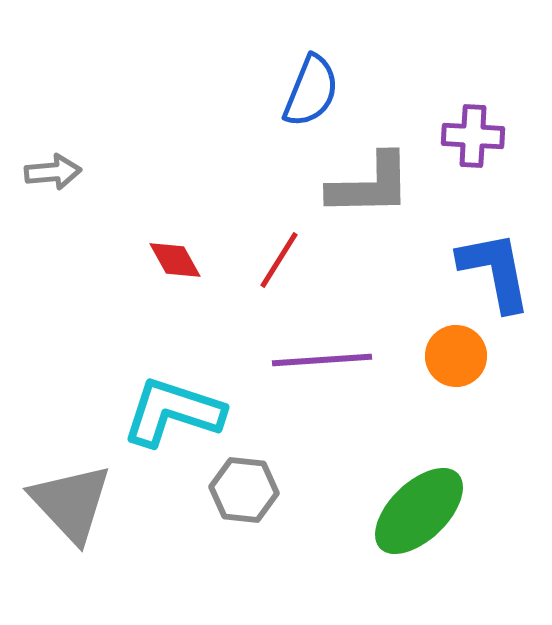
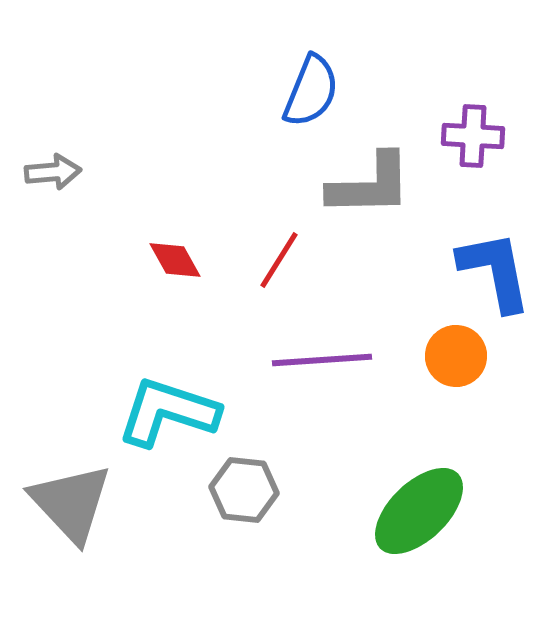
cyan L-shape: moved 5 px left
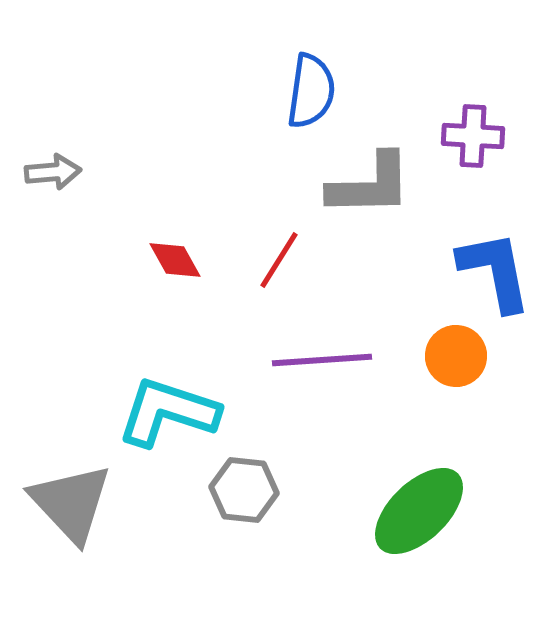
blue semicircle: rotated 14 degrees counterclockwise
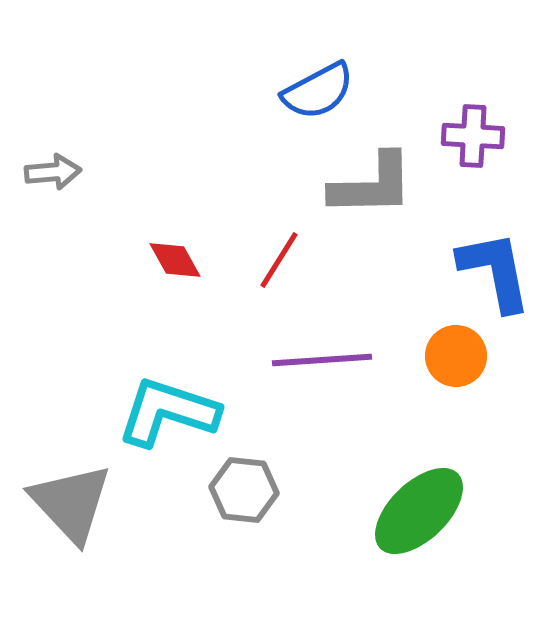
blue semicircle: moved 7 px right; rotated 54 degrees clockwise
gray L-shape: moved 2 px right
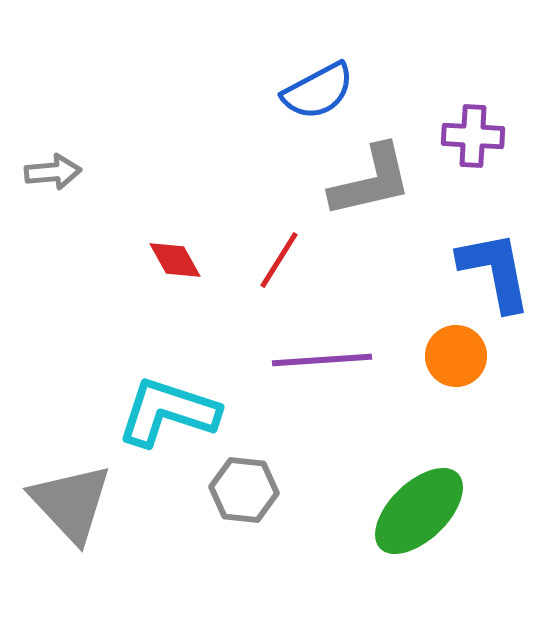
gray L-shape: moved 1 px left, 4 px up; rotated 12 degrees counterclockwise
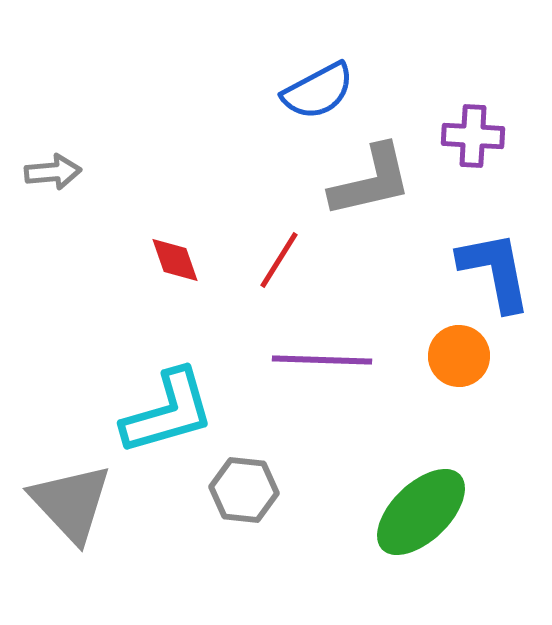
red diamond: rotated 10 degrees clockwise
orange circle: moved 3 px right
purple line: rotated 6 degrees clockwise
cyan L-shape: rotated 146 degrees clockwise
green ellipse: moved 2 px right, 1 px down
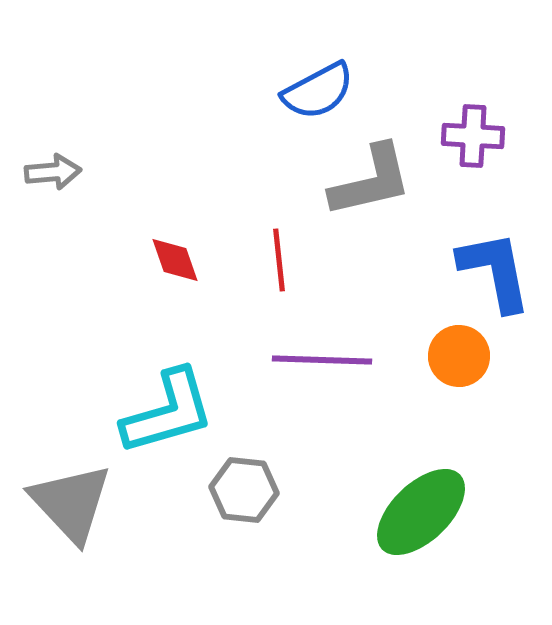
red line: rotated 38 degrees counterclockwise
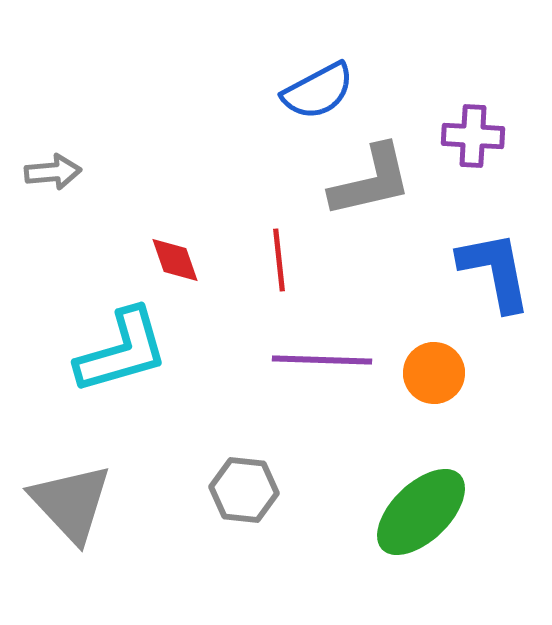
orange circle: moved 25 px left, 17 px down
cyan L-shape: moved 46 px left, 61 px up
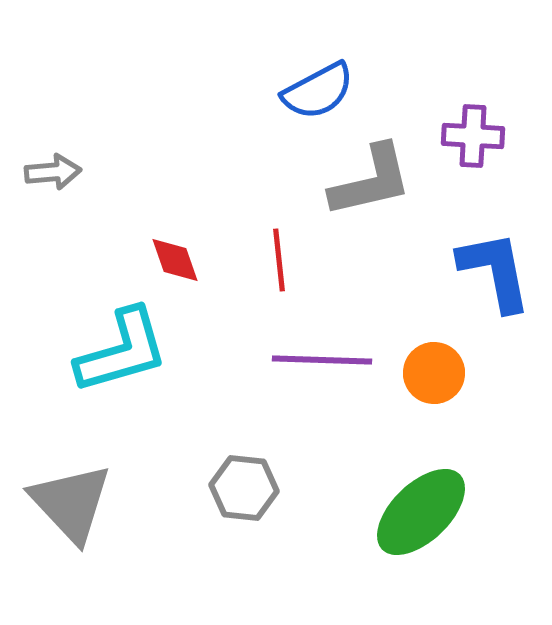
gray hexagon: moved 2 px up
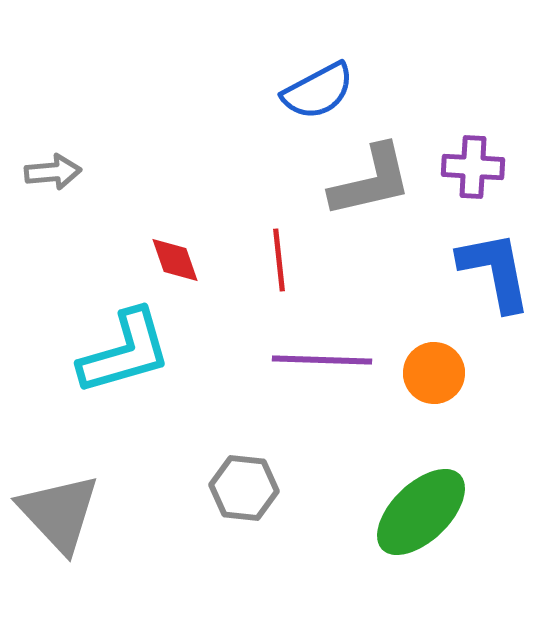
purple cross: moved 31 px down
cyan L-shape: moved 3 px right, 1 px down
gray triangle: moved 12 px left, 10 px down
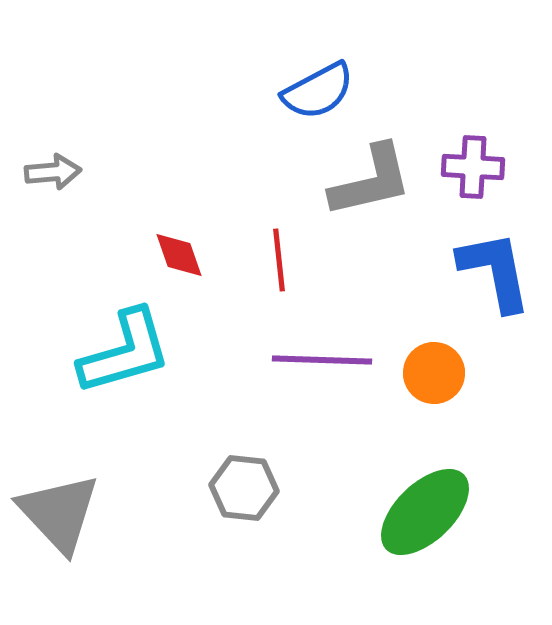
red diamond: moved 4 px right, 5 px up
green ellipse: moved 4 px right
